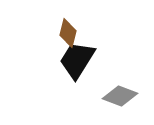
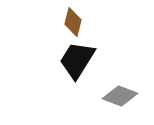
brown diamond: moved 5 px right, 11 px up
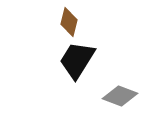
brown diamond: moved 4 px left
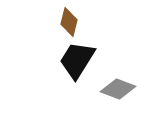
gray diamond: moved 2 px left, 7 px up
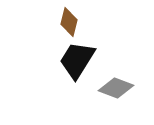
gray diamond: moved 2 px left, 1 px up
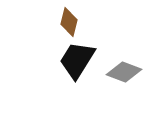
gray diamond: moved 8 px right, 16 px up
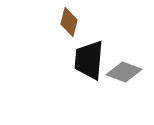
black trapezoid: moved 12 px right; rotated 27 degrees counterclockwise
